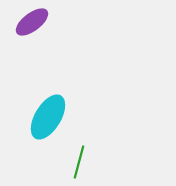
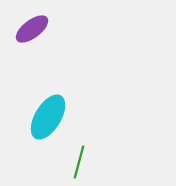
purple ellipse: moved 7 px down
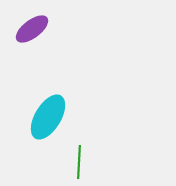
green line: rotated 12 degrees counterclockwise
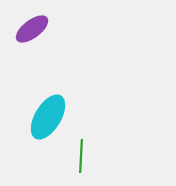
green line: moved 2 px right, 6 px up
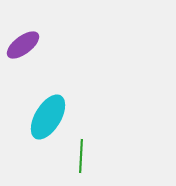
purple ellipse: moved 9 px left, 16 px down
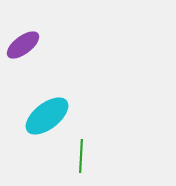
cyan ellipse: moved 1 px left, 1 px up; rotated 21 degrees clockwise
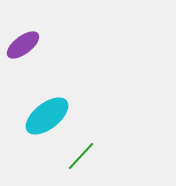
green line: rotated 40 degrees clockwise
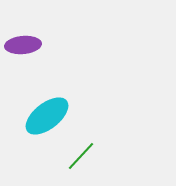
purple ellipse: rotated 32 degrees clockwise
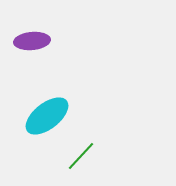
purple ellipse: moved 9 px right, 4 px up
